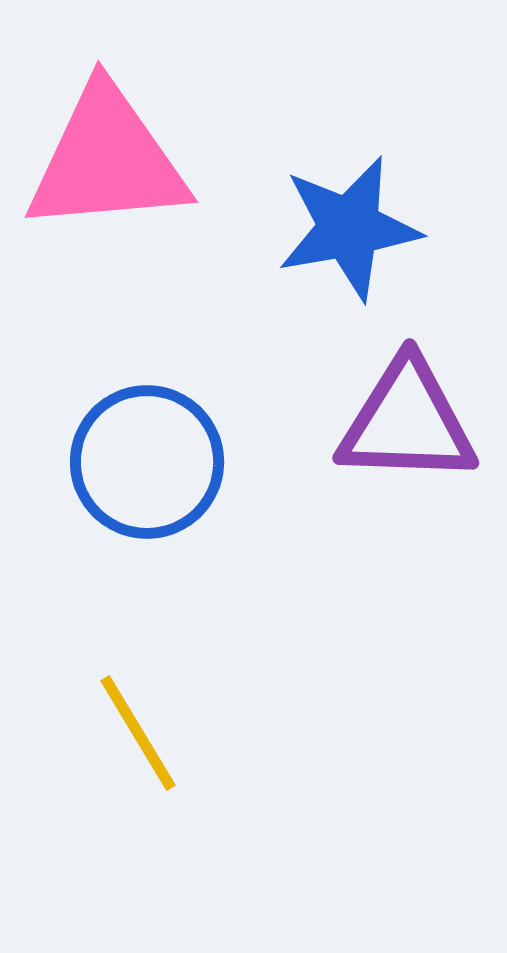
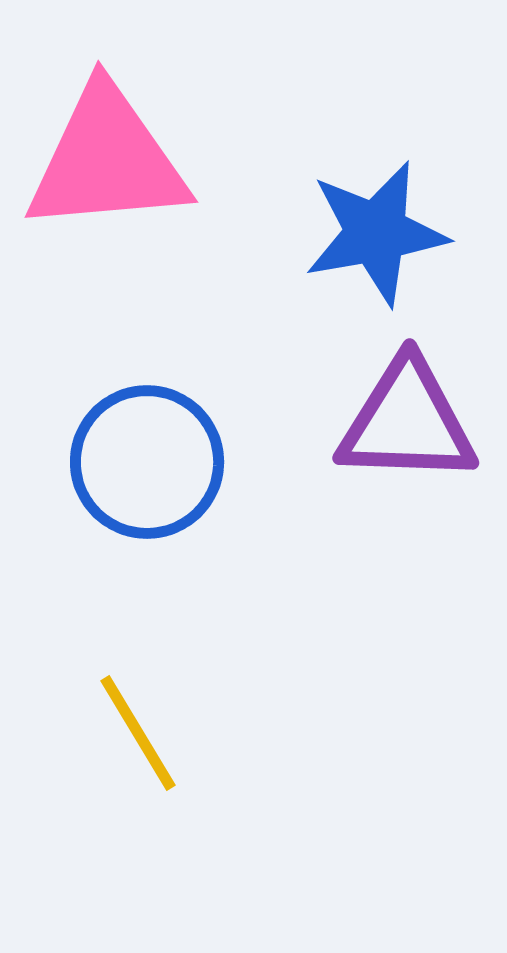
blue star: moved 27 px right, 5 px down
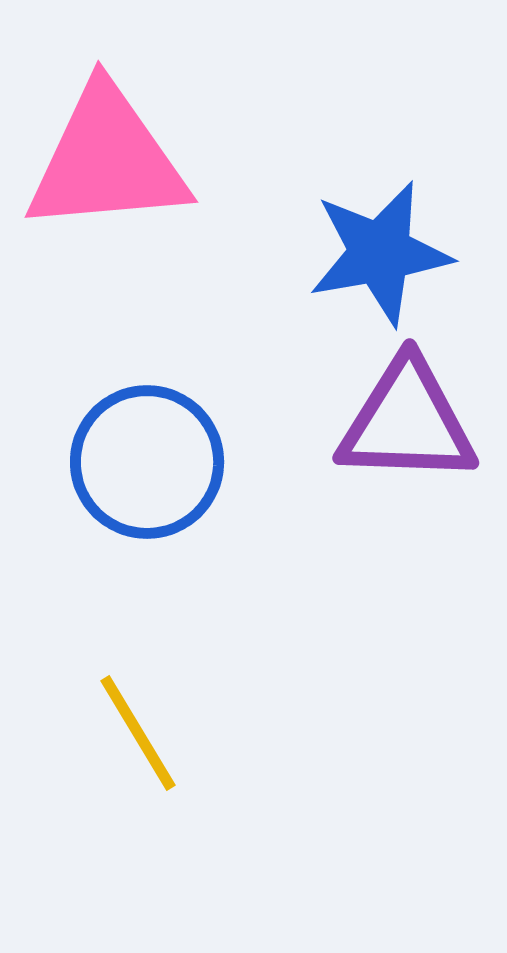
blue star: moved 4 px right, 20 px down
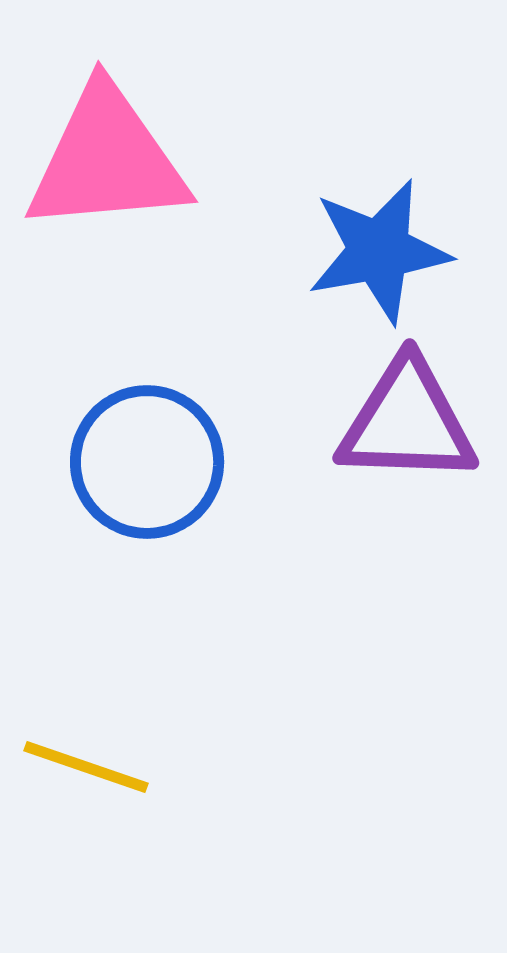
blue star: moved 1 px left, 2 px up
yellow line: moved 52 px left, 34 px down; rotated 40 degrees counterclockwise
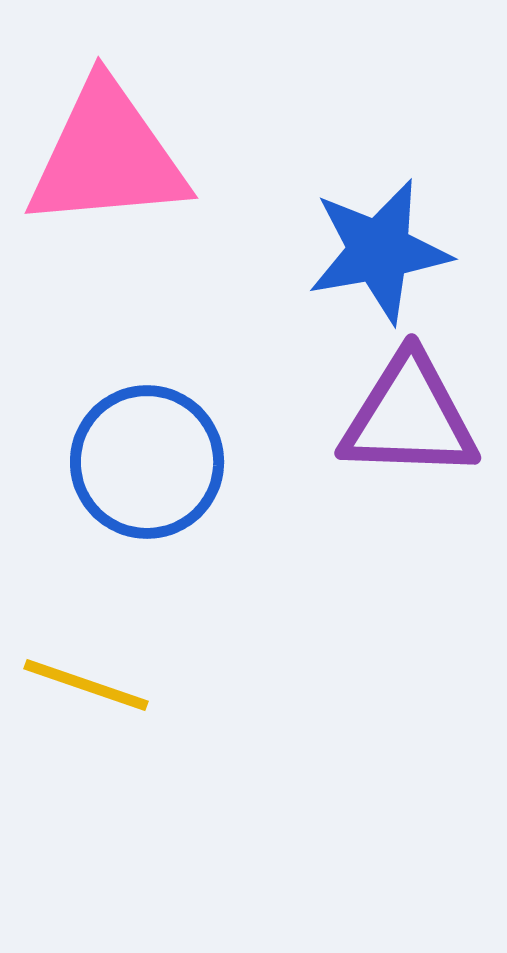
pink triangle: moved 4 px up
purple triangle: moved 2 px right, 5 px up
yellow line: moved 82 px up
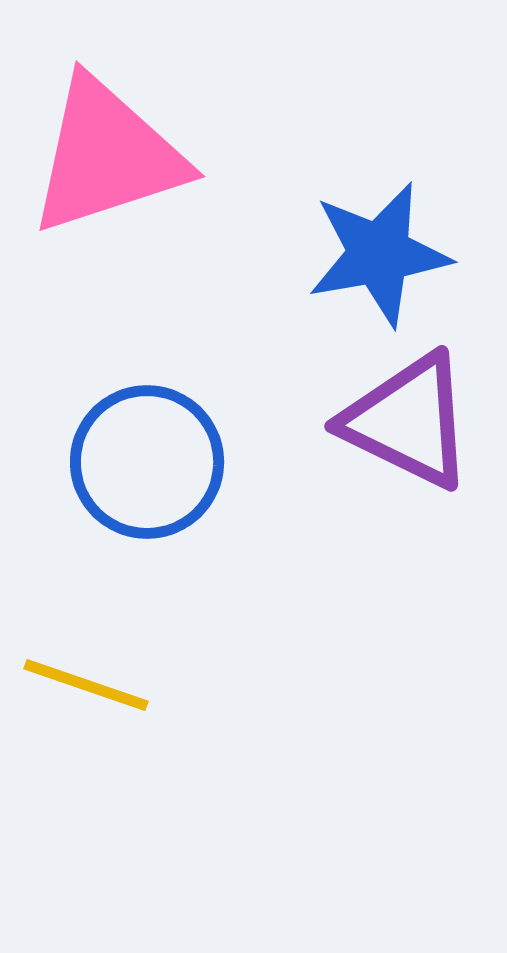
pink triangle: rotated 13 degrees counterclockwise
blue star: moved 3 px down
purple triangle: moved 1 px left, 4 px down; rotated 24 degrees clockwise
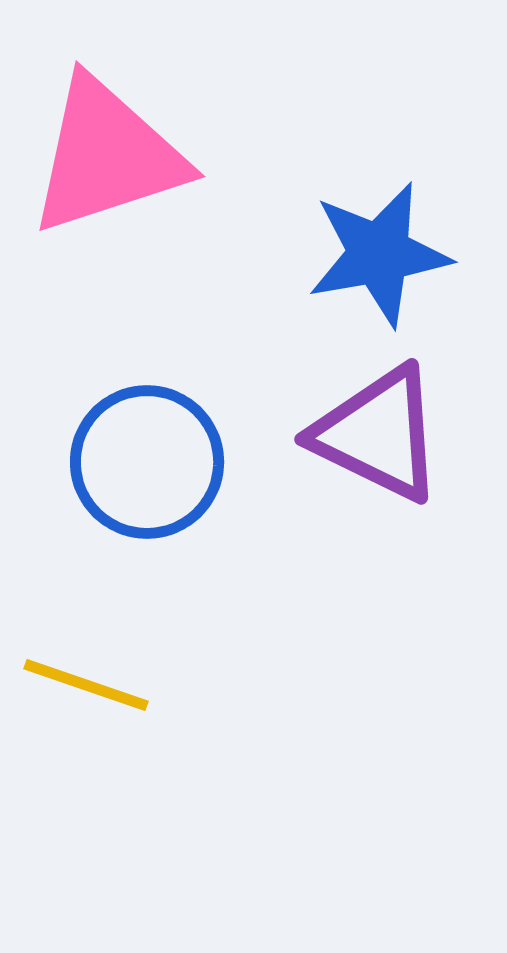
purple triangle: moved 30 px left, 13 px down
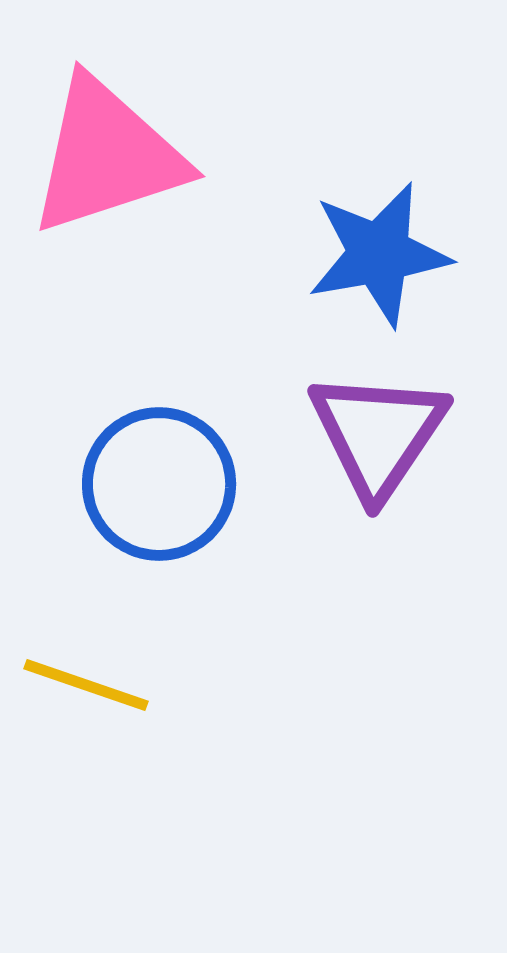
purple triangle: rotated 38 degrees clockwise
blue circle: moved 12 px right, 22 px down
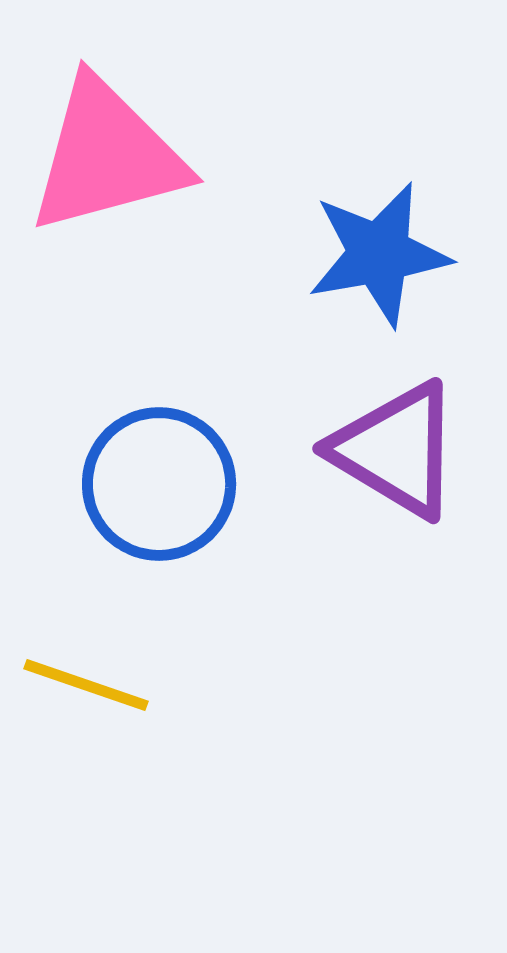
pink triangle: rotated 3 degrees clockwise
purple triangle: moved 18 px right, 16 px down; rotated 33 degrees counterclockwise
